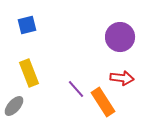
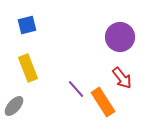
yellow rectangle: moved 1 px left, 5 px up
red arrow: rotated 45 degrees clockwise
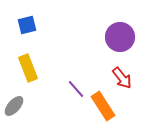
orange rectangle: moved 4 px down
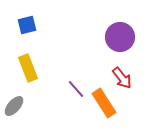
orange rectangle: moved 1 px right, 3 px up
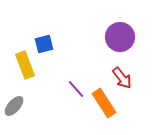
blue square: moved 17 px right, 19 px down
yellow rectangle: moved 3 px left, 3 px up
